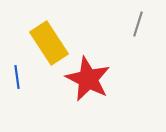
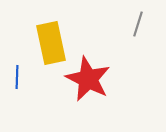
yellow rectangle: moved 2 px right; rotated 21 degrees clockwise
blue line: rotated 10 degrees clockwise
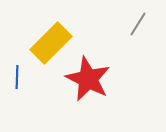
gray line: rotated 15 degrees clockwise
yellow rectangle: rotated 57 degrees clockwise
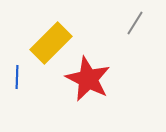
gray line: moved 3 px left, 1 px up
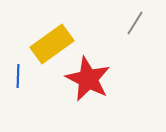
yellow rectangle: moved 1 px right, 1 px down; rotated 9 degrees clockwise
blue line: moved 1 px right, 1 px up
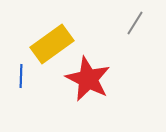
blue line: moved 3 px right
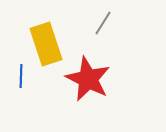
gray line: moved 32 px left
yellow rectangle: moved 6 px left; rotated 72 degrees counterclockwise
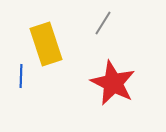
red star: moved 25 px right, 4 px down
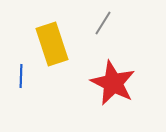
yellow rectangle: moved 6 px right
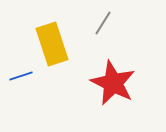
blue line: rotated 70 degrees clockwise
